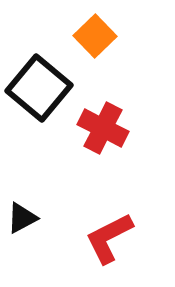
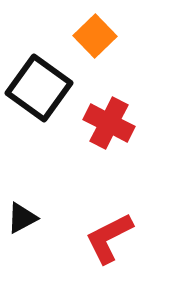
black square: rotated 4 degrees counterclockwise
red cross: moved 6 px right, 5 px up
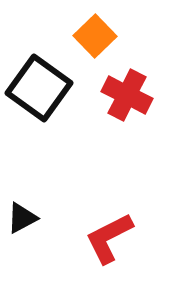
red cross: moved 18 px right, 28 px up
